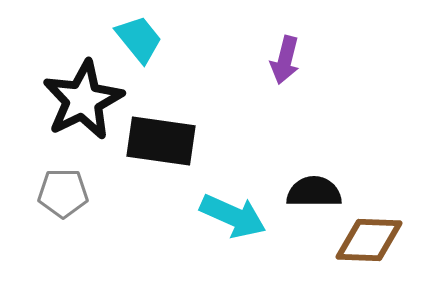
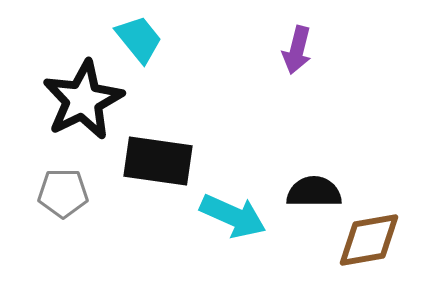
purple arrow: moved 12 px right, 10 px up
black rectangle: moved 3 px left, 20 px down
brown diamond: rotated 12 degrees counterclockwise
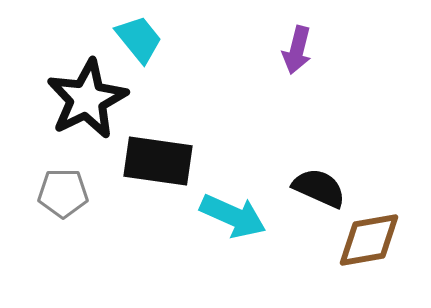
black star: moved 4 px right, 1 px up
black semicircle: moved 5 px right, 4 px up; rotated 24 degrees clockwise
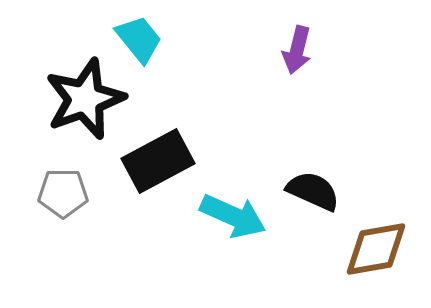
black star: moved 2 px left; rotated 6 degrees clockwise
black rectangle: rotated 36 degrees counterclockwise
black semicircle: moved 6 px left, 3 px down
brown diamond: moved 7 px right, 9 px down
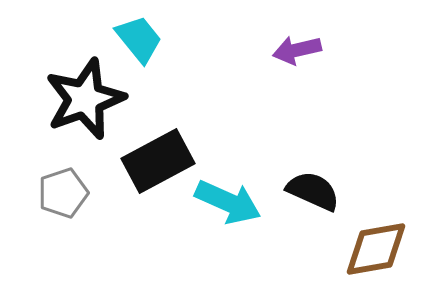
purple arrow: rotated 63 degrees clockwise
gray pentagon: rotated 18 degrees counterclockwise
cyan arrow: moved 5 px left, 14 px up
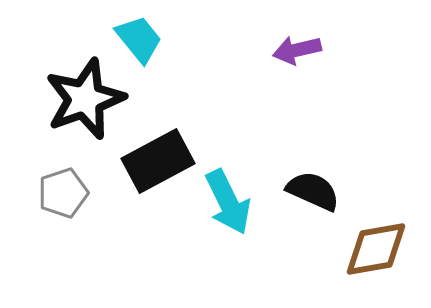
cyan arrow: rotated 40 degrees clockwise
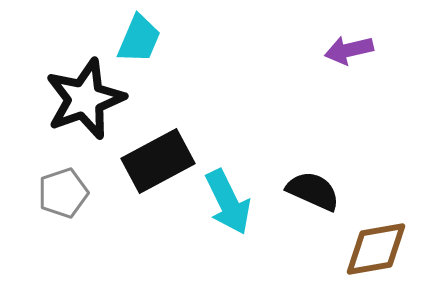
cyan trapezoid: rotated 62 degrees clockwise
purple arrow: moved 52 px right
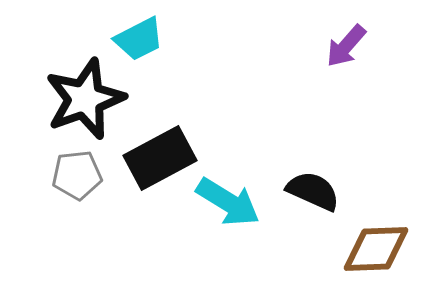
cyan trapezoid: rotated 40 degrees clockwise
purple arrow: moved 3 px left, 4 px up; rotated 36 degrees counterclockwise
black rectangle: moved 2 px right, 3 px up
gray pentagon: moved 14 px right, 18 px up; rotated 12 degrees clockwise
cyan arrow: rotated 32 degrees counterclockwise
brown diamond: rotated 8 degrees clockwise
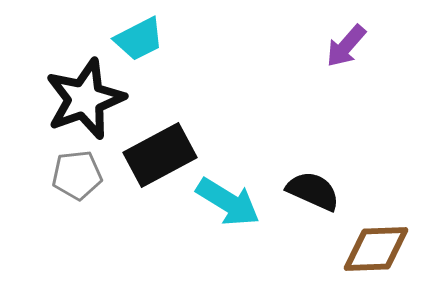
black rectangle: moved 3 px up
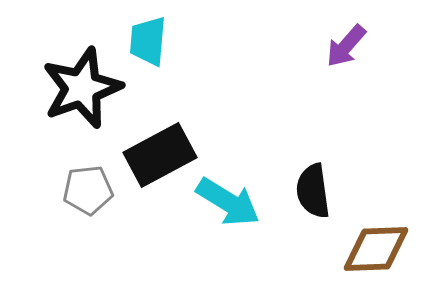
cyan trapezoid: moved 9 px right, 2 px down; rotated 122 degrees clockwise
black star: moved 3 px left, 11 px up
gray pentagon: moved 11 px right, 15 px down
black semicircle: rotated 122 degrees counterclockwise
